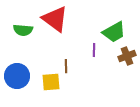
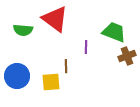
green trapezoid: rotated 130 degrees counterclockwise
purple line: moved 8 px left, 3 px up
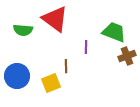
yellow square: moved 1 px down; rotated 18 degrees counterclockwise
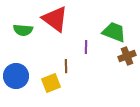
blue circle: moved 1 px left
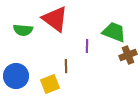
purple line: moved 1 px right, 1 px up
brown cross: moved 1 px right, 1 px up
yellow square: moved 1 px left, 1 px down
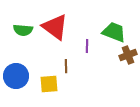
red triangle: moved 8 px down
yellow square: moved 1 px left; rotated 18 degrees clockwise
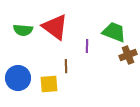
blue circle: moved 2 px right, 2 px down
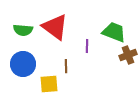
blue circle: moved 5 px right, 14 px up
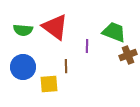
blue circle: moved 3 px down
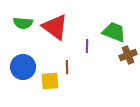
green semicircle: moved 7 px up
brown line: moved 1 px right, 1 px down
yellow square: moved 1 px right, 3 px up
